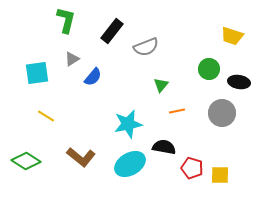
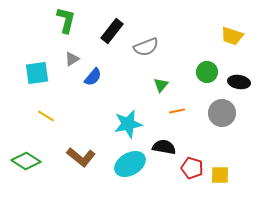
green circle: moved 2 px left, 3 px down
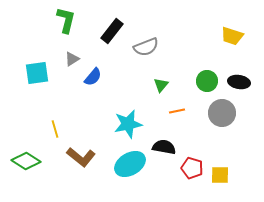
green circle: moved 9 px down
yellow line: moved 9 px right, 13 px down; rotated 42 degrees clockwise
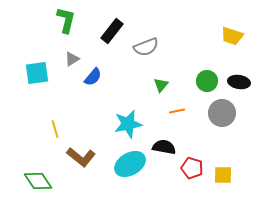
green diamond: moved 12 px right, 20 px down; rotated 24 degrees clockwise
yellow square: moved 3 px right
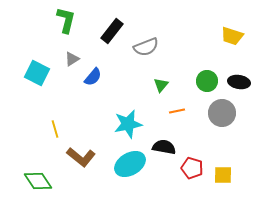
cyan square: rotated 35 degrees clockwise
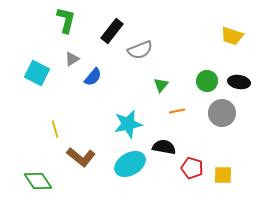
gray semicircle: moved 6 px left, 3 px down
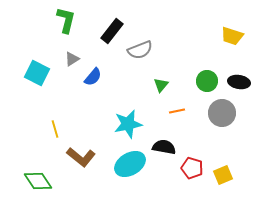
yellow square: rotated 24 degrees counterclockwise
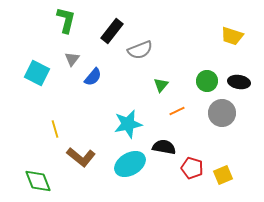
gray triangle: rotated 21 degrees counterclockwise
orange line: rotated 14 degrees counterclockwise
green diamond: rotated 12 degrees clockwise
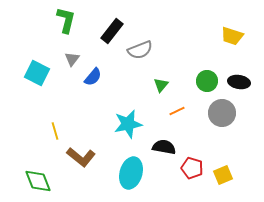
yellow line: moved 2 px down
cyan ellipse: moved 1 px right, 9 px down; rotated 44 degrees counterclockwise
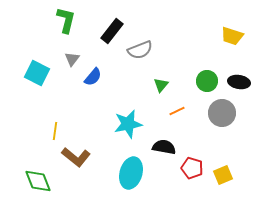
yellow line: rotated 24 degrees clockwise
brown L-shape: moved 5 px left
